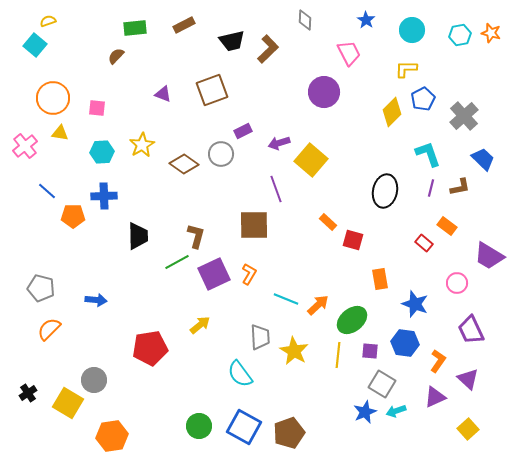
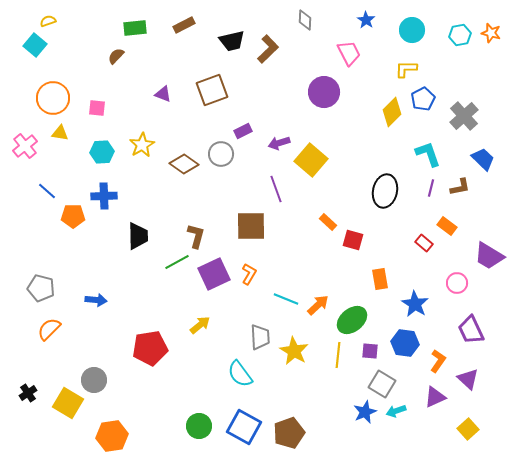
brown square at (254, 225): moved 3 px left, 1 px down
blue star at (415, 304): rotated 12 degrees clockwise
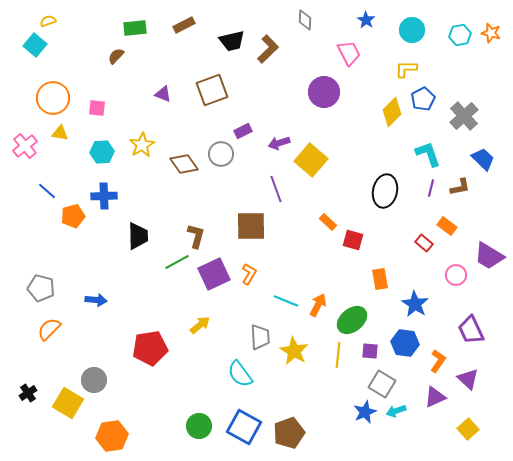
brown diamond at (184, 164): rotated 20 degrees clockwise
orange pentagon at (73, 216): rotated 15 degrees counterclockwise
pink circle at (457, 283): moved 1 px left, 8 px up
cyan line at (286, 299): moved 2 px down
orange arrow at (318, 305): rotated 20 degrees counterclockwise
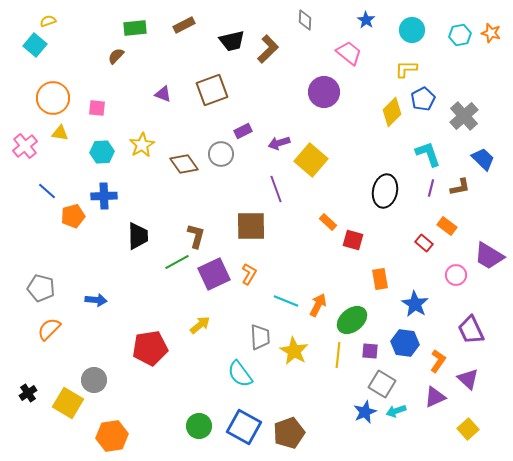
pink trapezoid at (349, 53): rotated 24 degrees counterclockwise
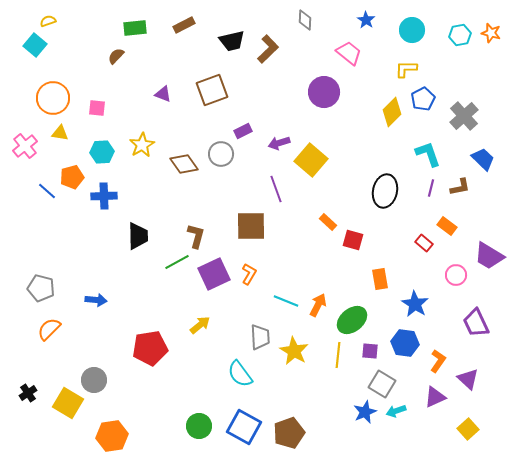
orange pentagon at (73, 216): moved 1 px left, 39 px up
purple trapezoid at (471, 330): moved 5 px right, 7 px up
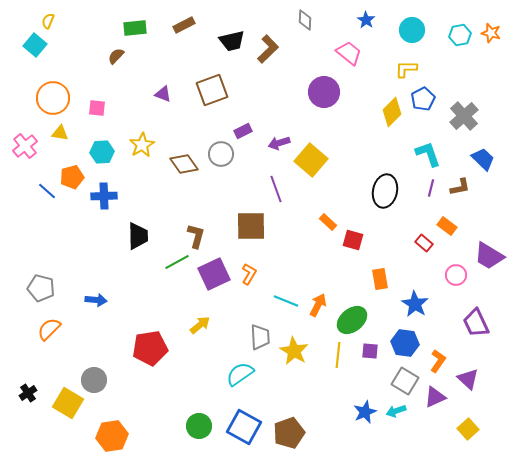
yellow semicircle at (48, 21): rotated 49 degrees counterclockwise
cyan semicircle at (240, 374): rotated 92 degrees clockwise
gray square at (382, 384): moved 23 px right, 3 px up
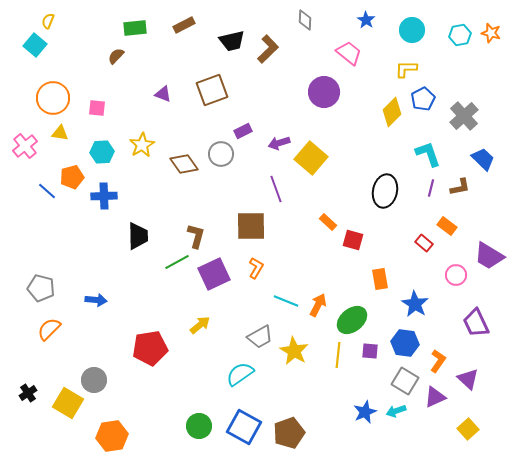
yellow square at (311, 160): moved 2 px up
orange L-shape at (249, 274): moved 7 px right, 6 px up
gray trapezoid at (260, 337): rotated 64 degrees clockwise
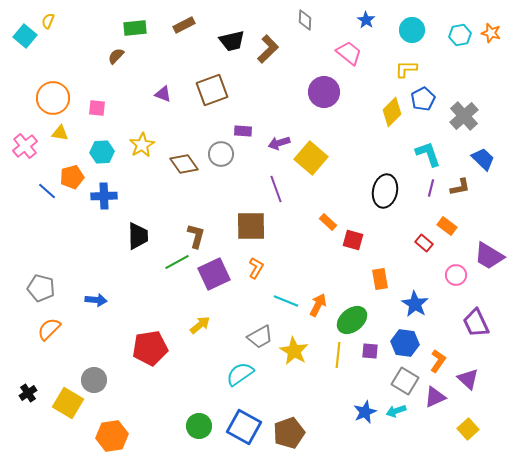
cyan square at (35, 45): moved 10 px left, 9 px up
purple rectangle at (243, 131): rotated 30 degrees clockwise
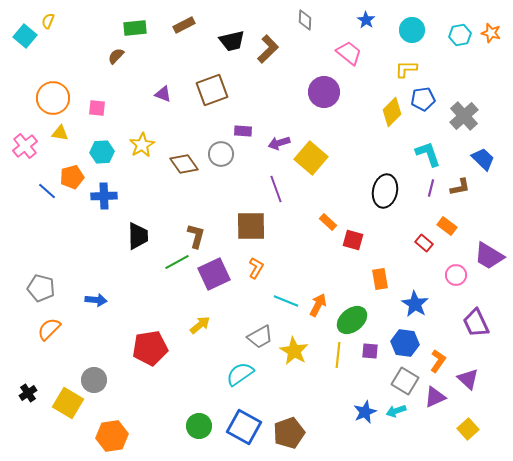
blue pentagon at (423, 99): rotated 20 degrees clockwise
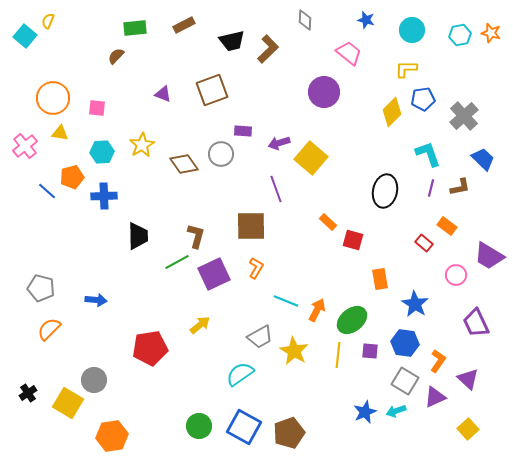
blue star at (366, 20): rotated 18 degrees counterclockwise
orange arrow at (318, 305): moved 1 px left, 5 px down
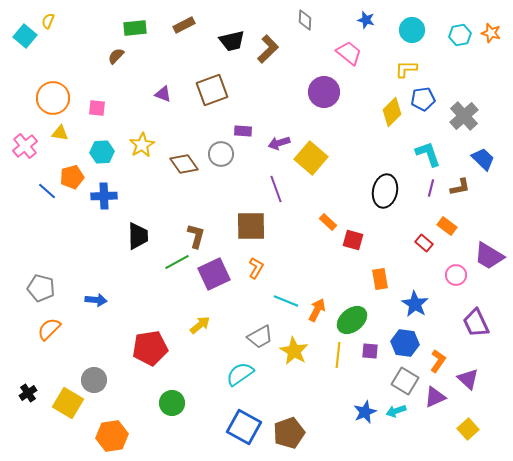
green circle at (199, 426): moved 27 px left, 23 px up
